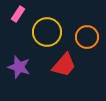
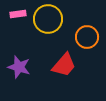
pink rectangle: rotated 49 degrees clockwise
yellow circle: moved 1 px right, 13 px up
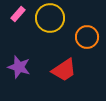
pink rectangle: rotated 42 degrees counterclockwise
yellow circle: moved 2 px right, 1 px up
red trapezoid: moved 5 px down; rotated 16 degrees clockwise
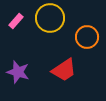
pink rectangle: moved 2 px left, 7 px down
purple star: moved 1 px left, 5 px down
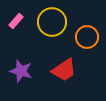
yellow circle: moved 2 px right, 4 px down
purple star: moved 3 px right, 1 px up
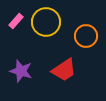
yellow circle: moved 6 px left
orange circle: moved 1 px left, 1 px up
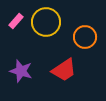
orange circle: moved 1 px left, 1 px down
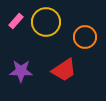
purple star: rotated 15 degrees counterclockwise
